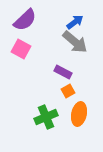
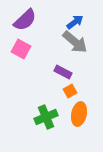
orange square: moved 2 px right
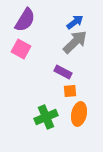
purple semicircle: rotated 15 degrees counterclockwise
gray arrow: rotated 84 degrees counterclockwise
orange square: rotated 24 degrees clockwise
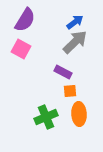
orange ellipse: rotated 15 degrees counterclockwise
